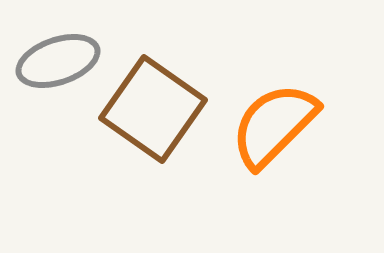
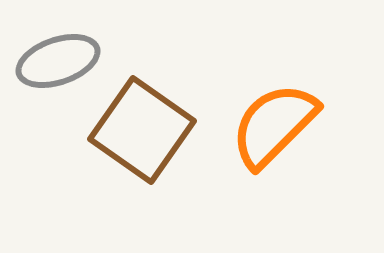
brown square: moved 11 px left, 21 px down
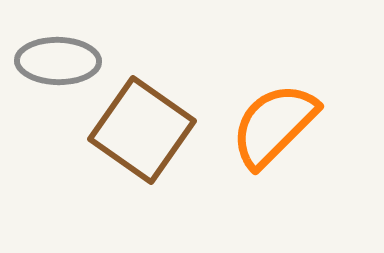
gray ellipse: rotated 20 degrees clockwise
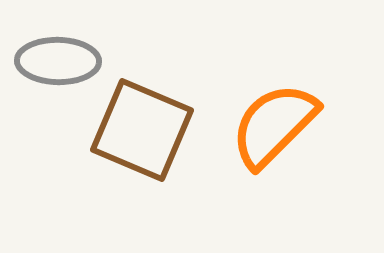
brown square: rotated 12 degrees counterclockwise
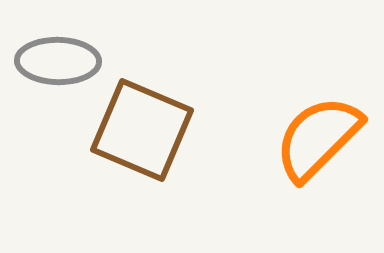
orange semicircle: moved 44 px right, 13 px down
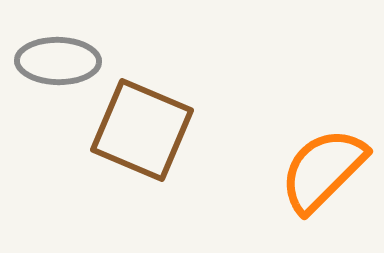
orange semicircle: moved 5 px right, 32 px down
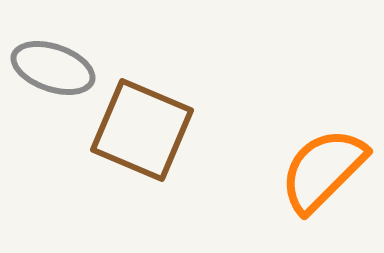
gray ellipse: moved 5 px left, 7 px down; rotated 18 degrees clockwise
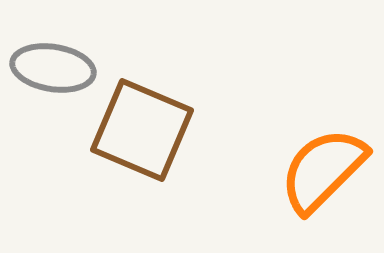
gray ellipse: rotated 10 degrees counterclockwise
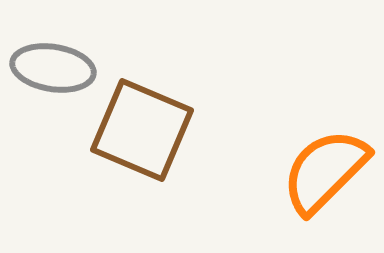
orange semicircle: moved 2 px right, 1 px down
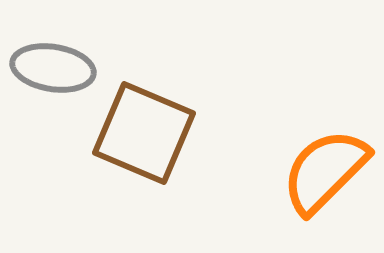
brown square: moved 2 px right, 3 px down
